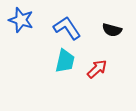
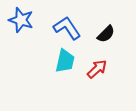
black semicircle: moved 6 px left, 4 px down; rotated 60 degrees counterclockwise
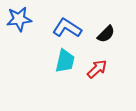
blue star: moved 2 px left, 1 px up; rotated 25 degrees counterclockwise
blue L-shape: rotated 24 degrees counterclockwise
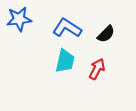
red arrow: rotated 20 degrees counterclockwise
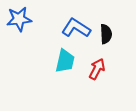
blue L-shape: moved 9 px right
black semicircle: rotated 48 degrees counterclockwise
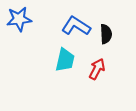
blue L-shape: moved 2 px up
cyan trapezoid: moved 1 px up
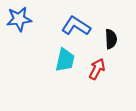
black semicircle: moved 5 px right, 5 px down
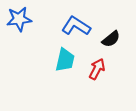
black semicircle: rotated 54 degrees clockwise
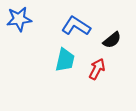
black semicircle: moved 1 px right, 1 px down
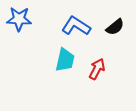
blue star: rotated 10 degrees clockwise
black semicircle: moved 3 px right, 13 px up
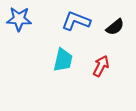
blue L-shape: moved 5 px up; rotated 12 degrees counterclockwise
cyan trapezoid: moved 2 px left
red arrow: moved 4 px right, 3 px up
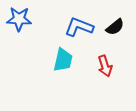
blue L-shape: moved 3 px right, 6 px down
red arrow: moved 4 px right; rotated 135 degrees clockwise
